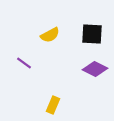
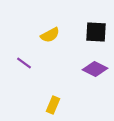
black square: moved 4 px right, 2 px up
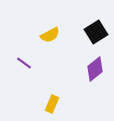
black square: rotated 35 degrees counterclockwise
purple diamond: rotated 65 degrees counterclockwise
yellow rectangle: moved 1 px left, 1 px up
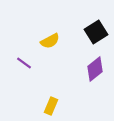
yellow semicircle: moved 6 px down
yellow rectangle: moved 1 px left, 2 px down
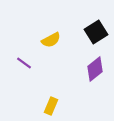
yellow semicircle: moved 1 px right, 1 px up
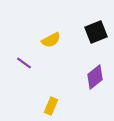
black square: rotated 10 degrees clockwise
purple diamond: moved 8 px down
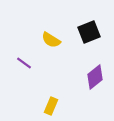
black square: moved 7 px left
yellow semicircle: rotated 60 degrees clockwise
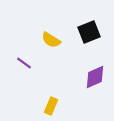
purple diamond: rotated 15 degrees clockwise
